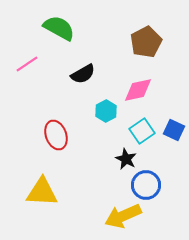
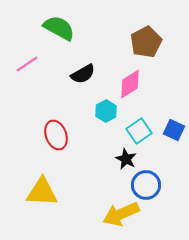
pink diamond: moved 8 px left, 6 px up; rotated 20 degrees counterclockwise
cyan square: moved 3 px left
yellow arrow: moved 2 px left, 2 px up
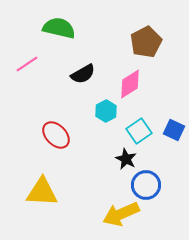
green semicircle: rotated 16 degrees counterclockwise
red ellipse: rotated 24 degrees counterclockwise
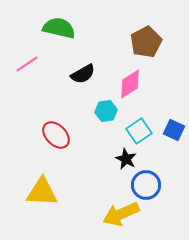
cyan hexagon: rotated 20 degrees clockwise
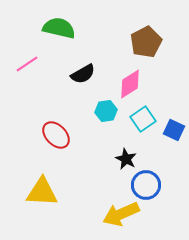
cyan square: moved 4 px right, 12 px up
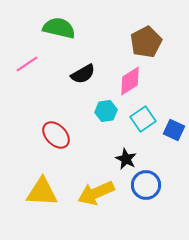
pink diamond: moved 3 px up
yellow arrow: moved 25 px left, 21 px up
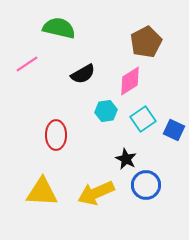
red ellipse: rotated 44 degrees clockwise
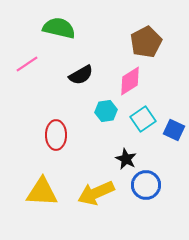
black semicircle: moved 2 px left, 1 px down
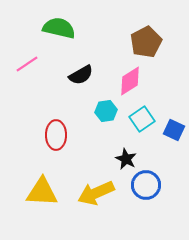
cyan square: moved 1 px left
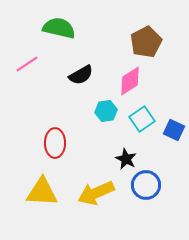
red ellipse: moved 1 px left, 8 px down
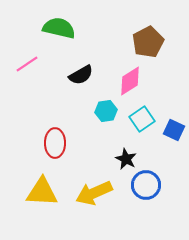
brown pentagon: moved 2 px right
yellow arrow: moved 2 px left
